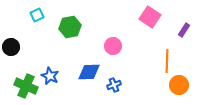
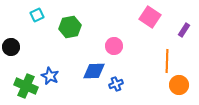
pink circle: moved 1 px right
blue diamond: moved 5 px right, 1 px up
blue cross: moved 2 px right, 1 px up
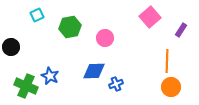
pink square: rotated 15 degrees clockwise
purple rectangle: moved 3 px left
pink circle: moved 9 px left, 8 px up
orange circle: moved 8 px left, 2 px down
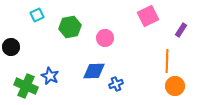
pink square: moved 2 px left, 1 px up; rotated 15 degrees clockwise
orange circle: moved 4 px right, 1 px up
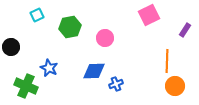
pink square: moved 1 px right, 1 px up
purple rectangle: moved 4 px right
blue star: moved 1 px left, 8 px up
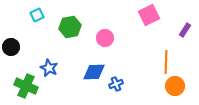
orange line: moved 1 px left, 1 px down
blue diamond: moved 1 px down
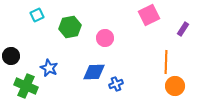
purple rectangle: moved 2 px left, 1 px up
black circle: moved 9 px down
